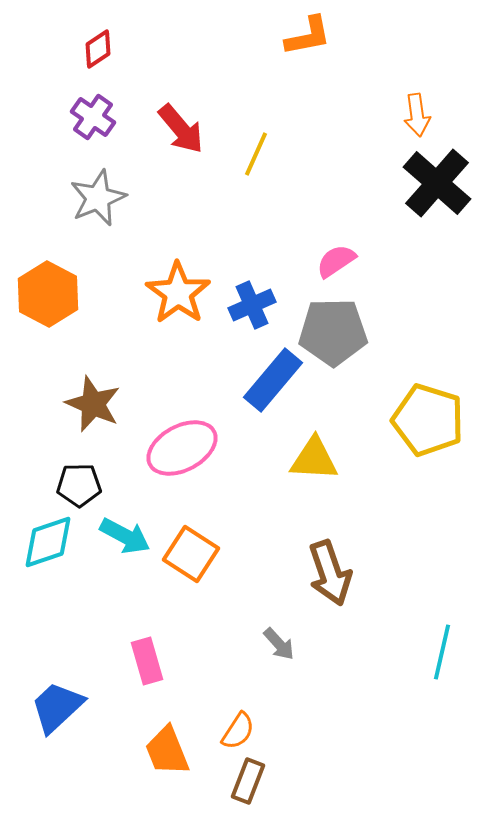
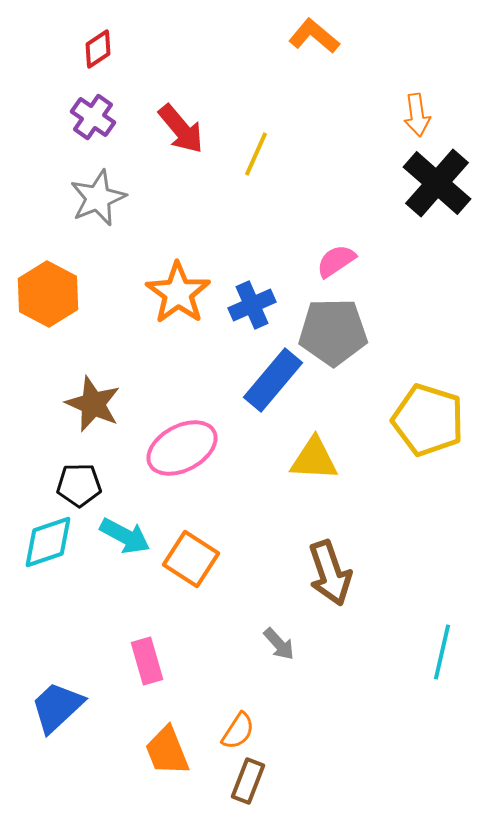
orange L-shape: moved 6 px right; rotated 129 degrees counterclockwise
orange square: moved 5 px down
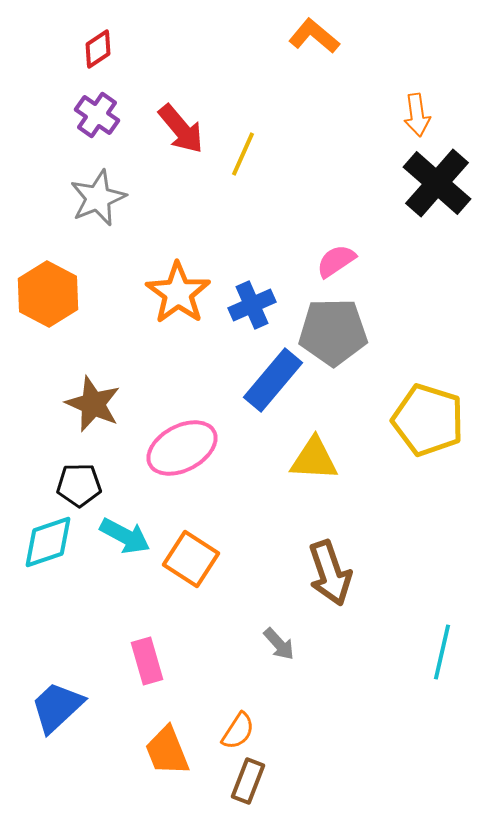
purple cross: moved 4 px right, 2 px up
yellow line: moved 13 px left
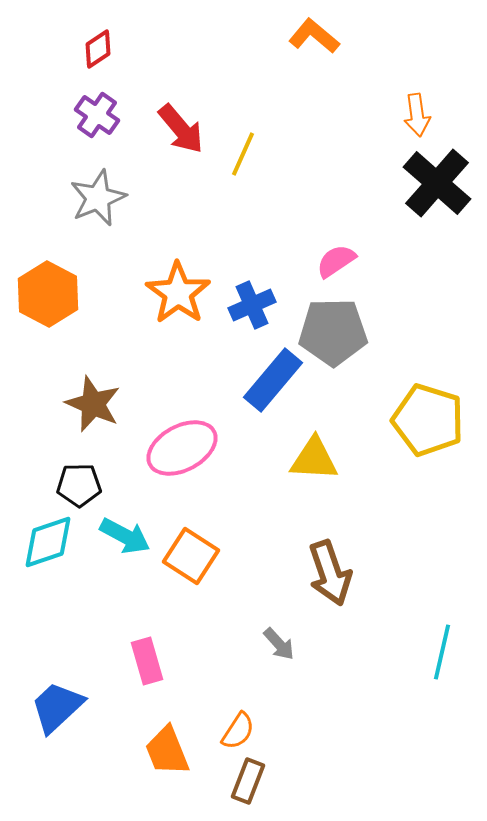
orange square: moved 3 px up
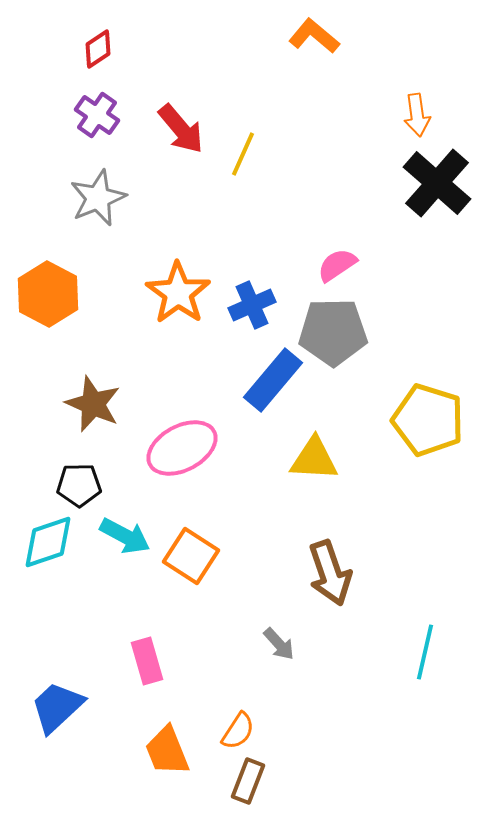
pink semicircle: moved 1 px right, 4 px down
cyan line: moved 17 px left
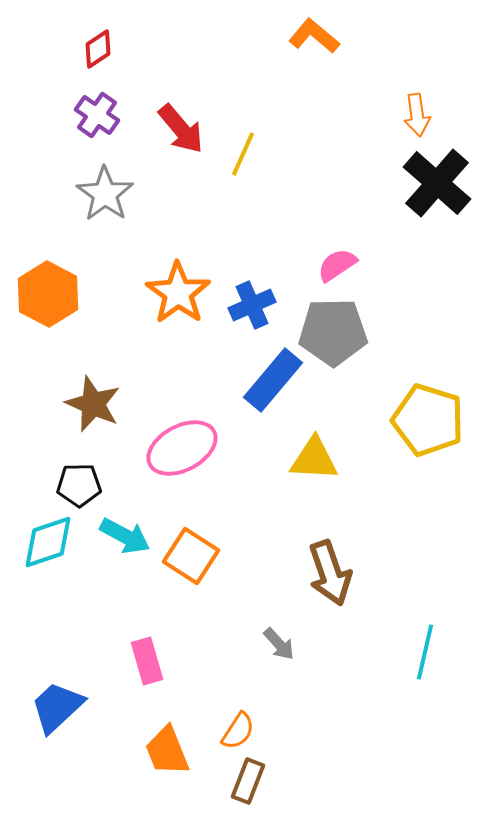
gray star: moved 7 px right, 4 px up; rotated 14 degrees counterclockwise
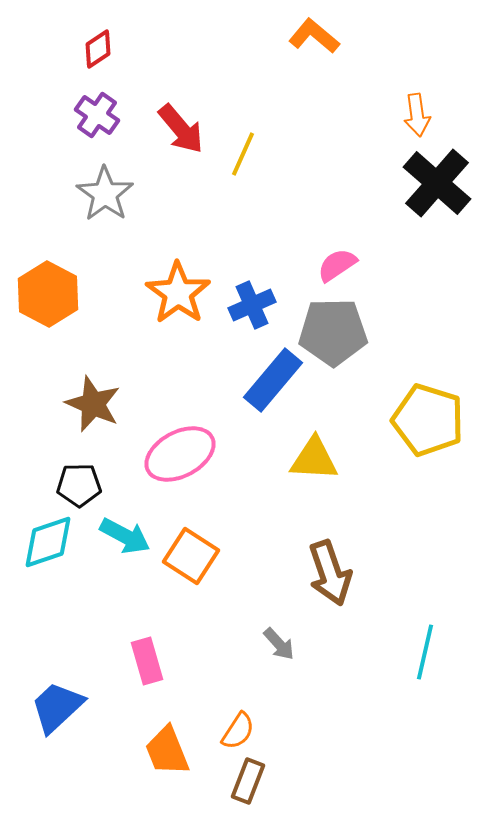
pink ellipse: moved 2 px left, 6 px down
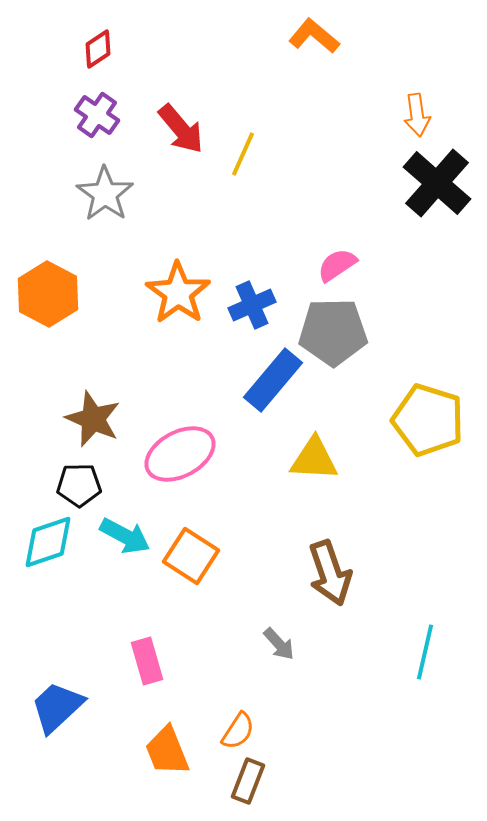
brown star: moved 15 px down
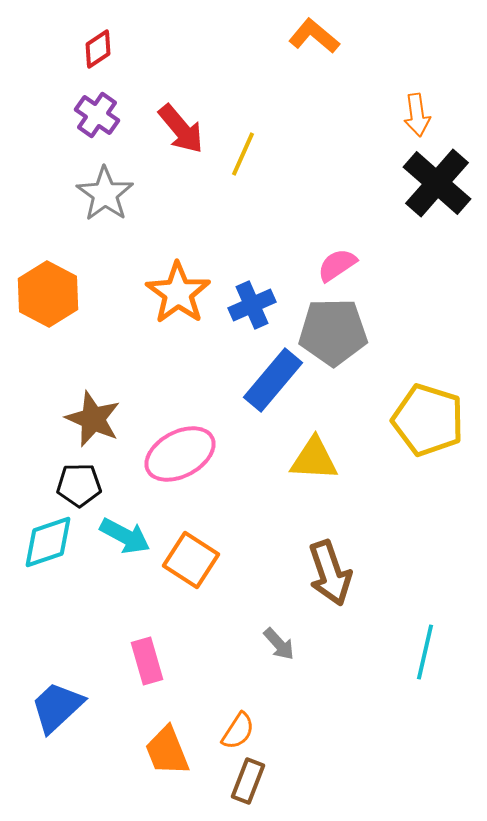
orange square: moved 4 px down
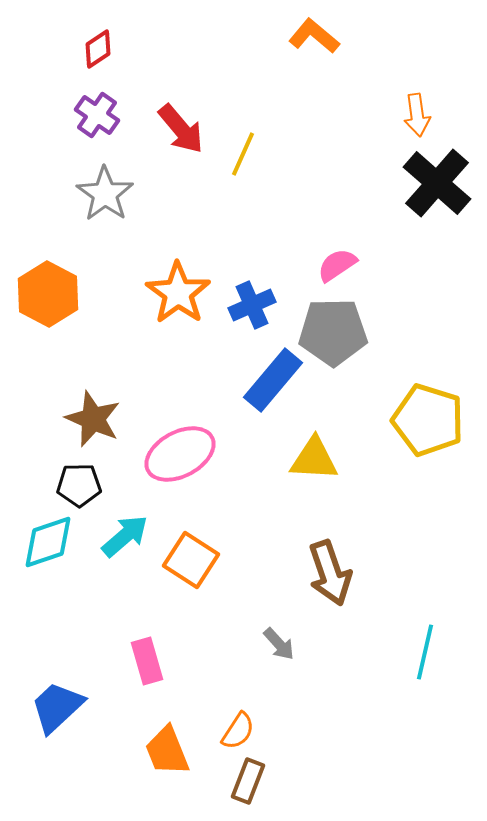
cyan arrow: rotated 69 degrees counterclockwise
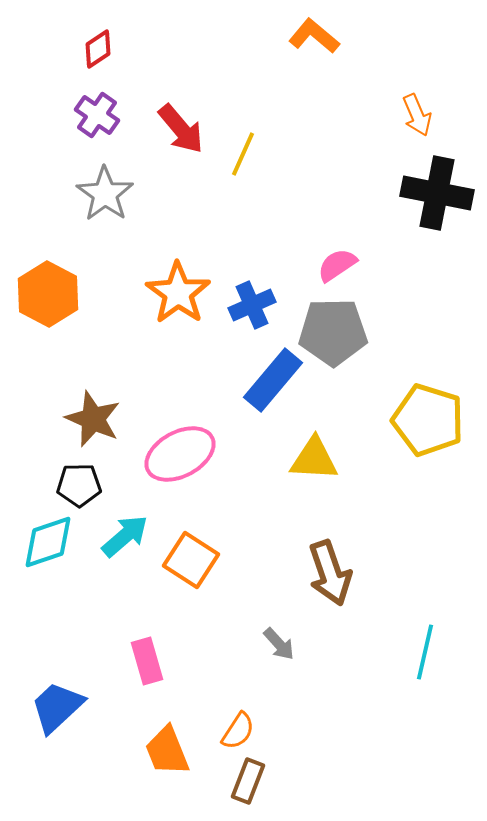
orange arrow: rotated 15 degrees counterclockwise
black cross: moved 10 px down; rotated 30 degrees counterclockwise
